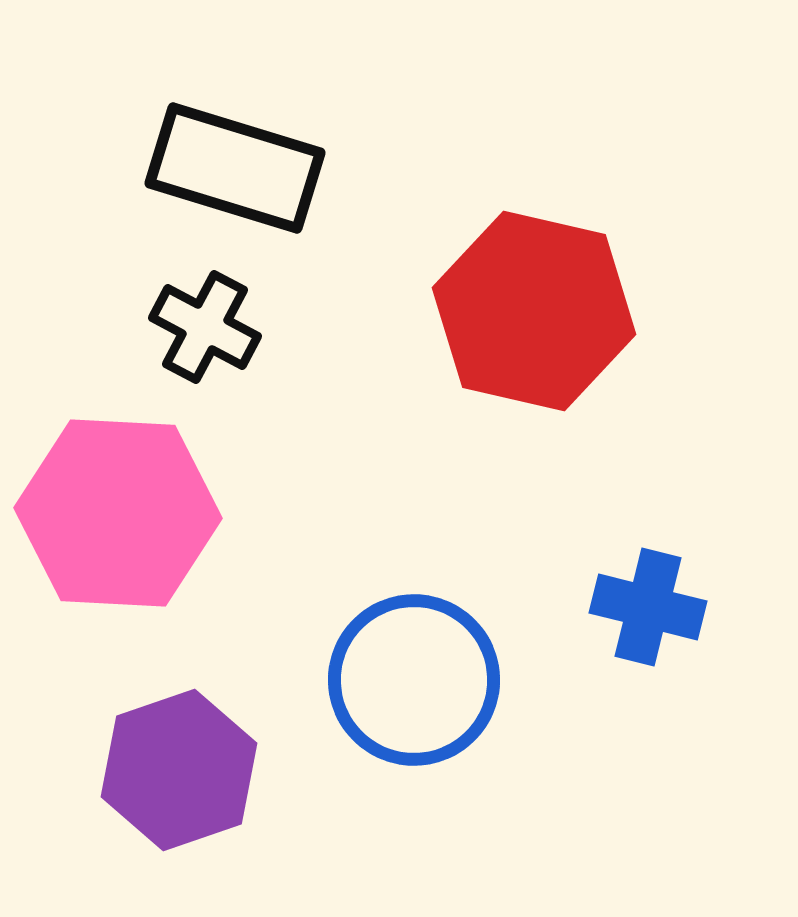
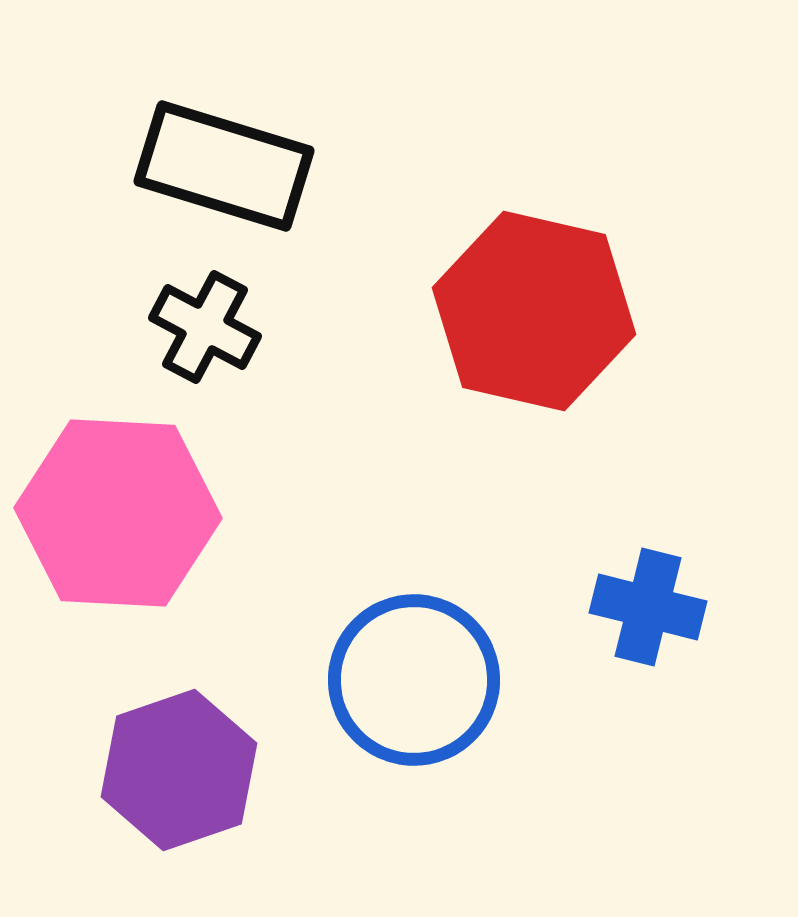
black rectangle: moved 11 px left, 2 px up
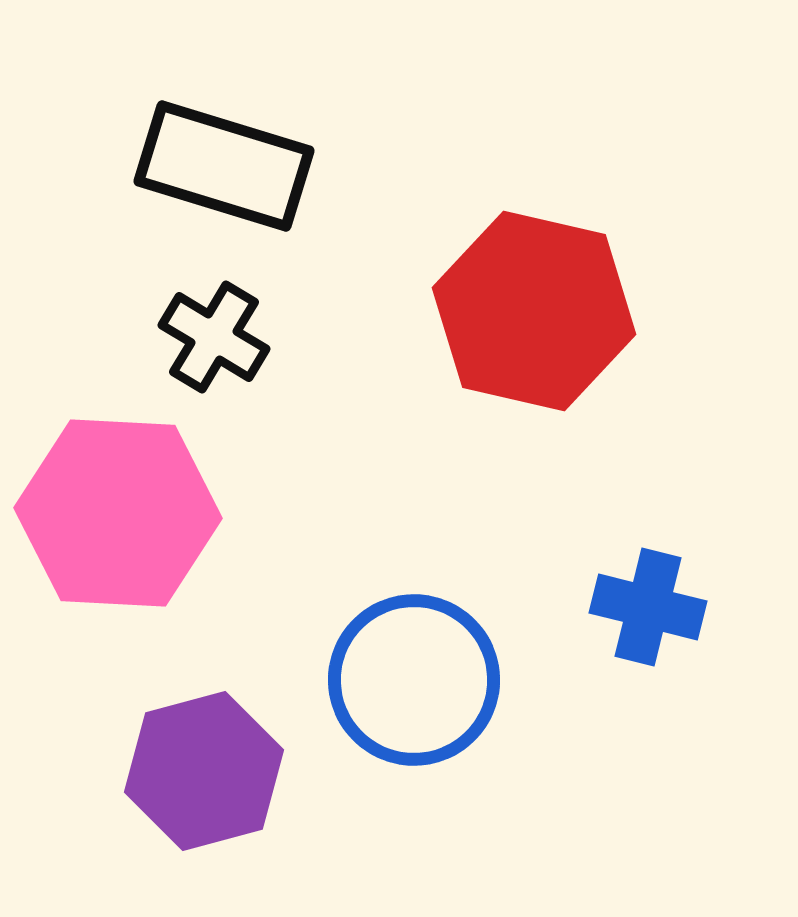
black cross: moved 9 px right, 10 px down; rotated 3 degrees clockwise
purple hexagon: moved 25 px right, 1 px down; rotated 4 degrees clockwise
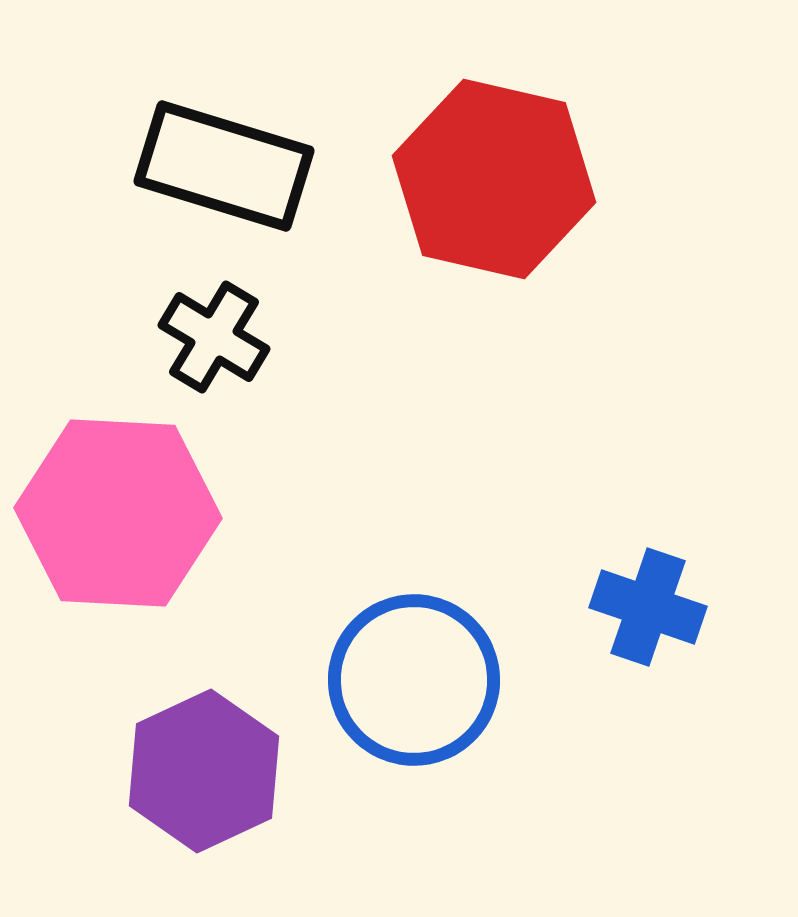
red hexagon: moved 40 px left, 132 px up
blue cross: rotated 5 degrees clockwise
purple hexagon: rotated 10 degrees counterclockwise
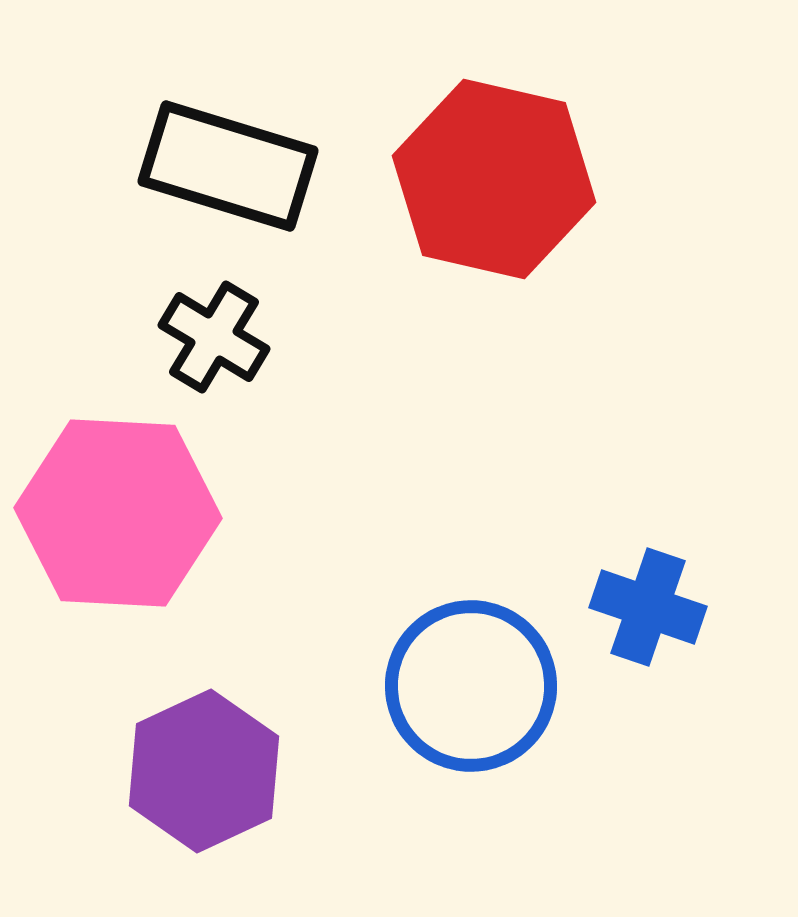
black rectangle: moved 4 px right
blue circle: moved 57 px right, 6 px down
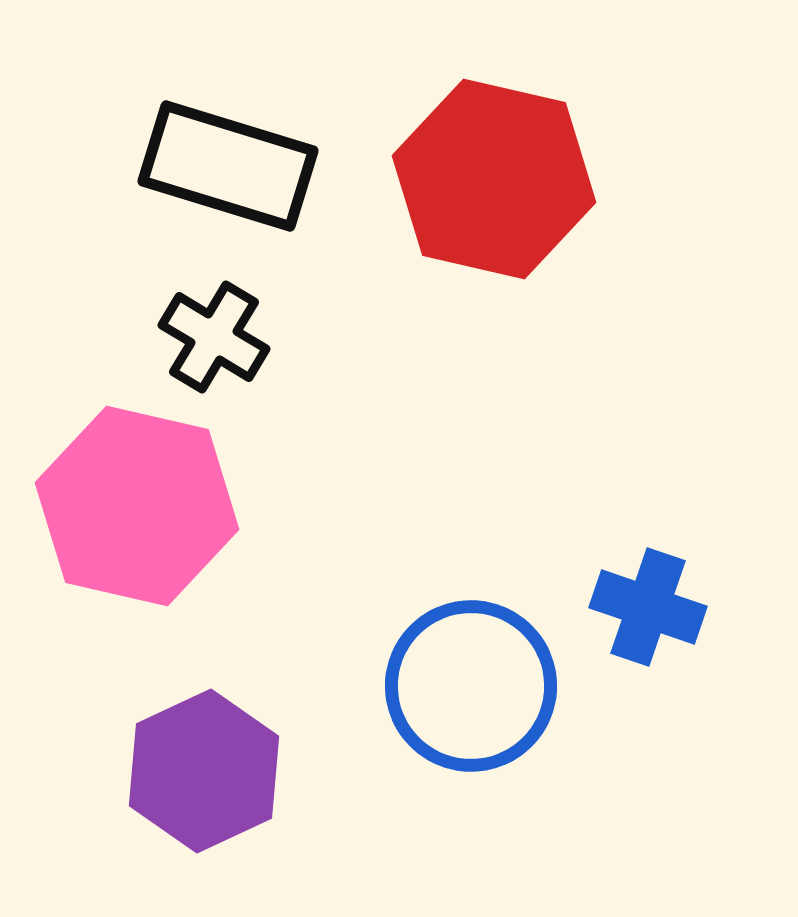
pink hexagon: moved 19 px right, 7 px up; rotated 10 degrees clockwise
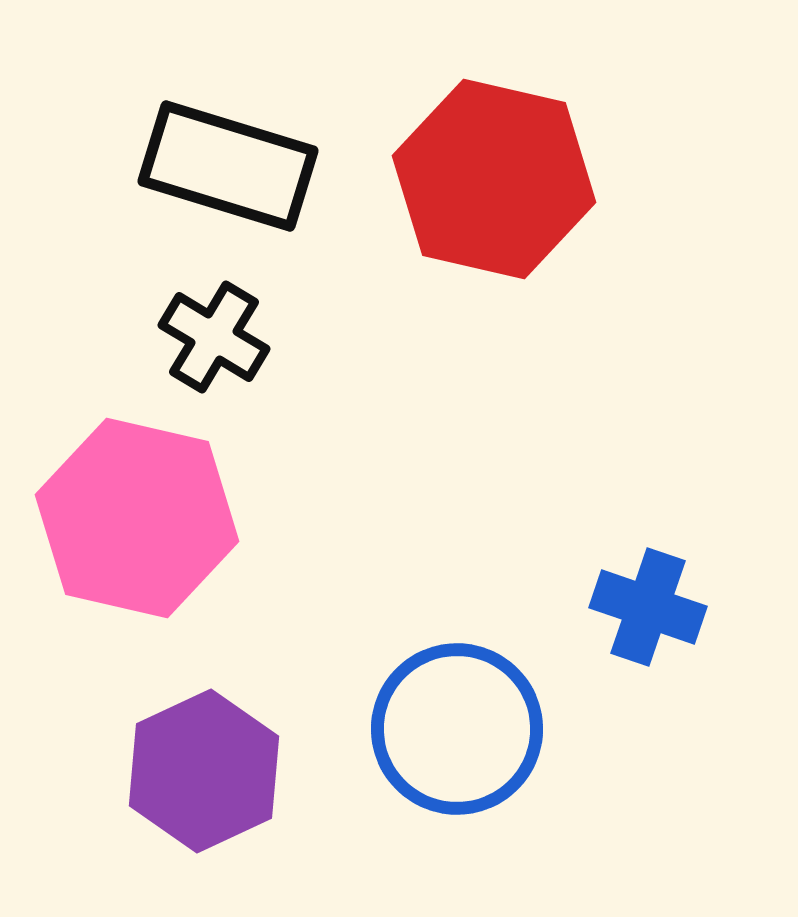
pink hexagon: moved 12 px down
blue circle: moved 14 px left, 43 px down
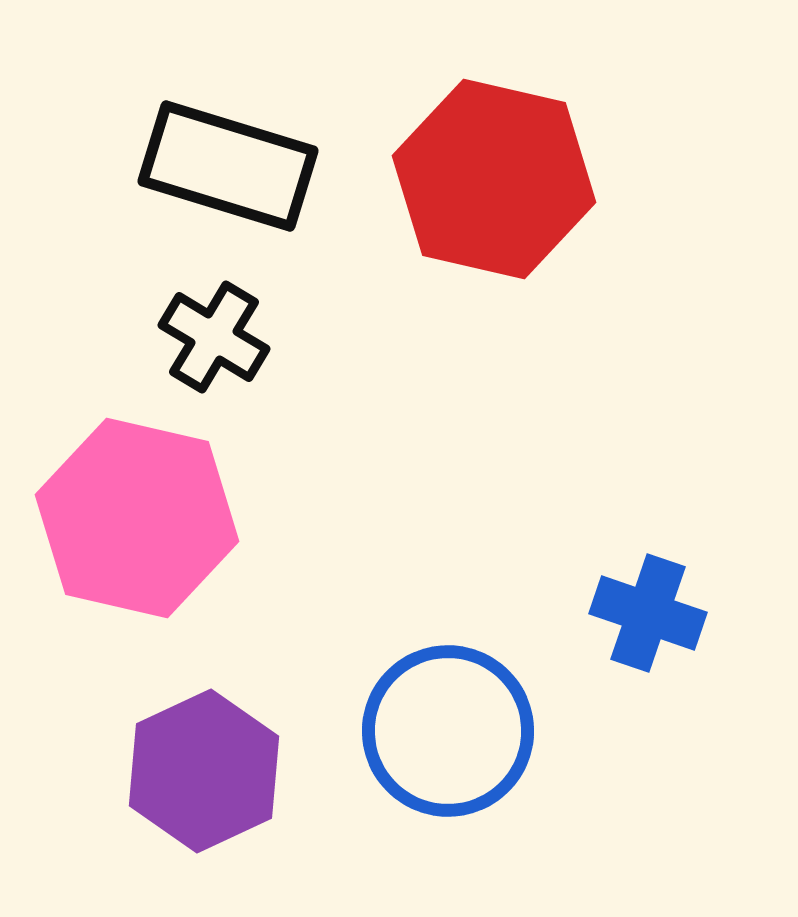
blue cross: moved 6 px down
blue circle: moved 9 px left, 2 px down
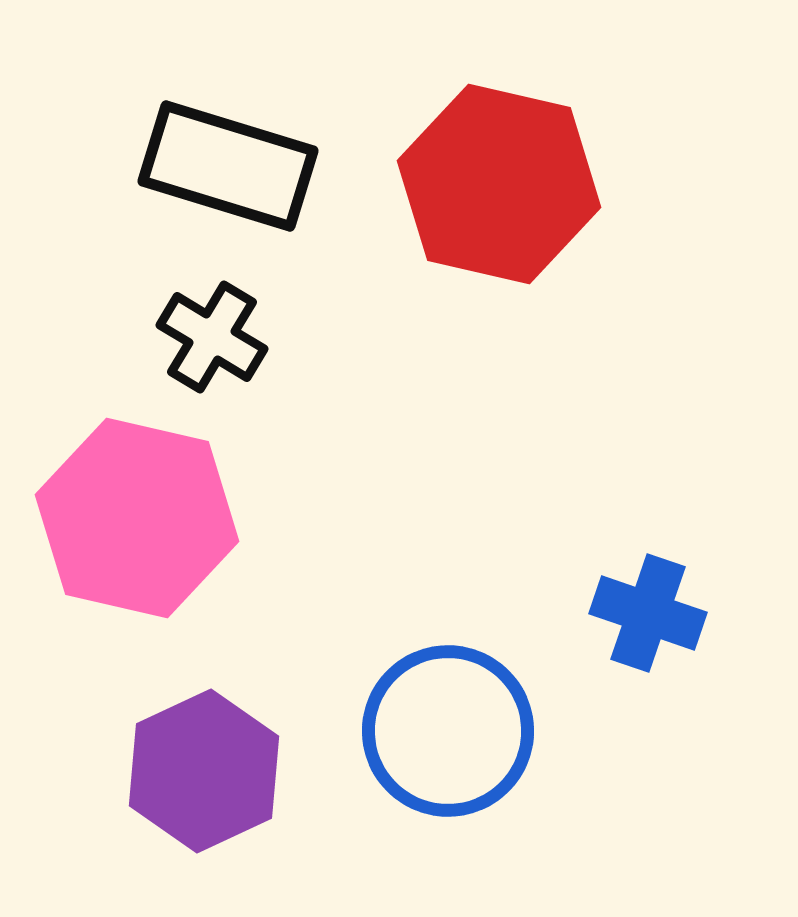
red hexagon: moved 5 px right, 5 px down
black cross: moved 2 px left
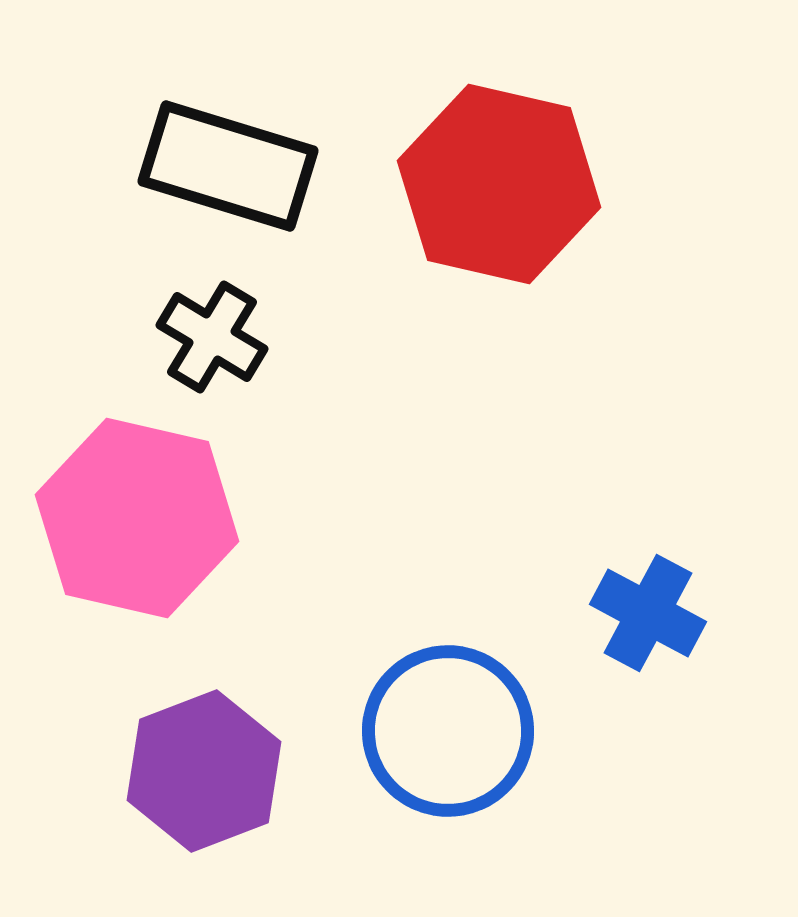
blue cross: rotated 9 degrees clockwise
purple hexagon: rotated 4 degrees clockwise
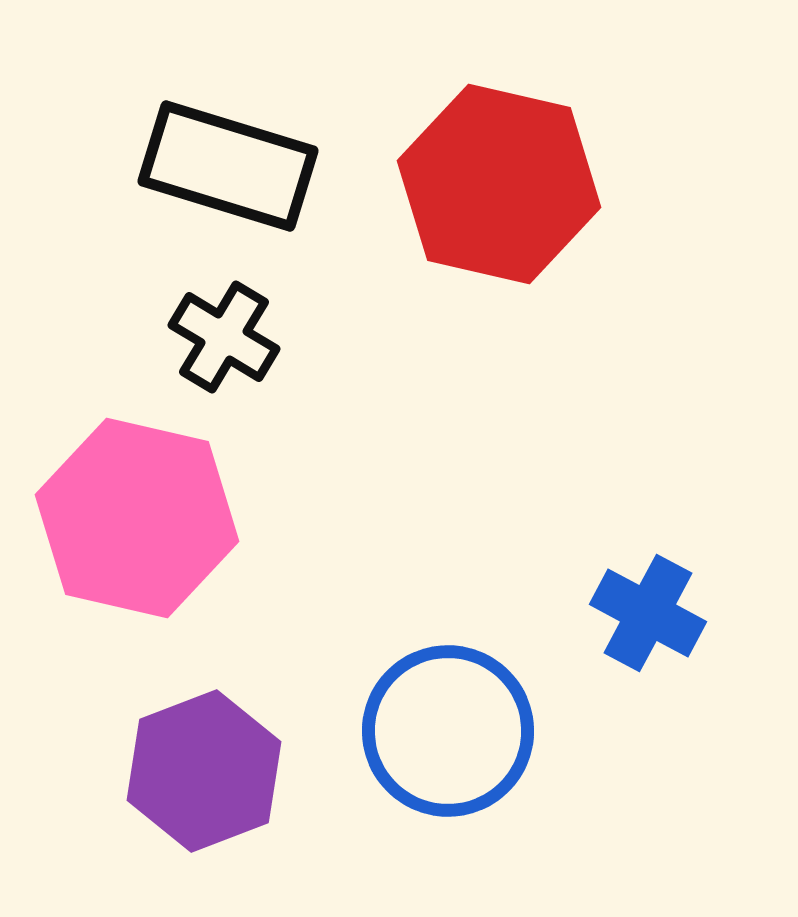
black cross: moved 12 px right
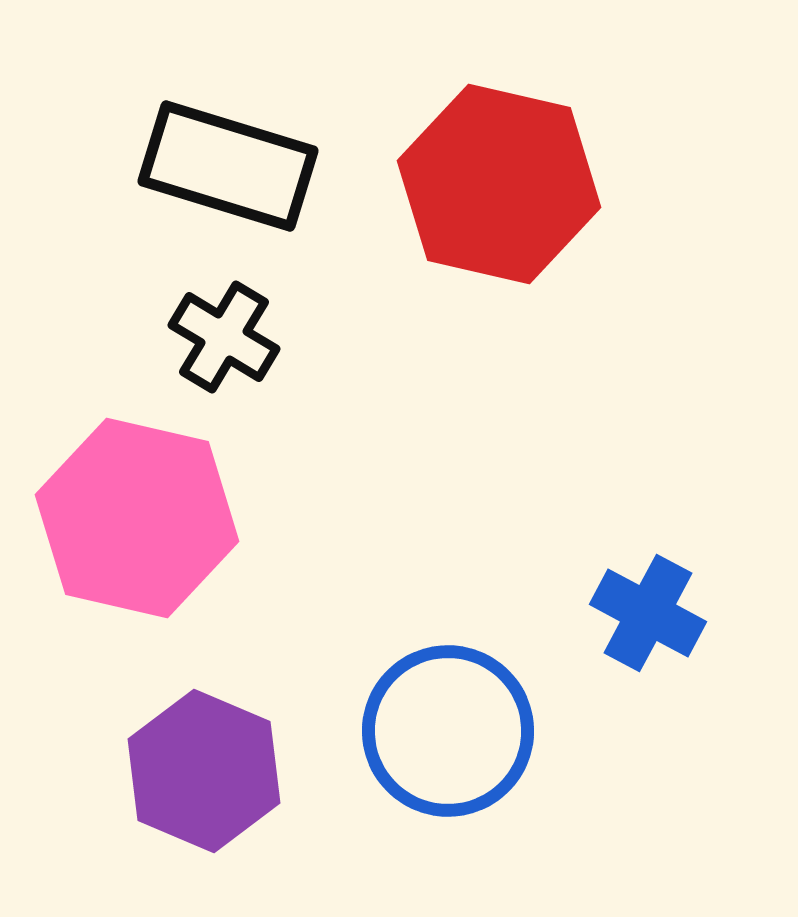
purple hexagon: rotated 16 degrees counterclockwise
